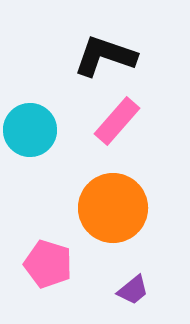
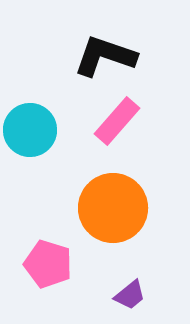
purple trapezoid: moved 3 px left, 5 px down
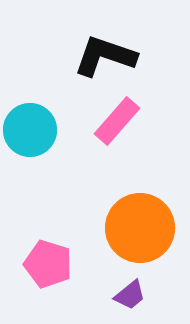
orange circle: moved 27 px right, 20 px down
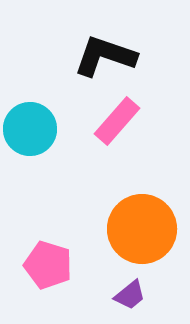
cyan circle: moved 1 px up
orange circle: moved 2 px right, 1 px down
pink pentagon: moved 1 px down
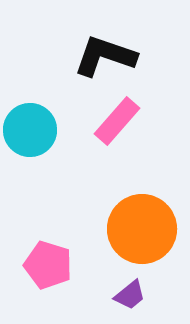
cyan circle: moved 1 px down
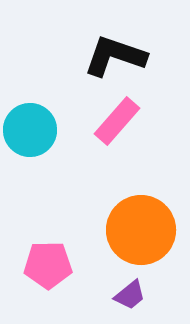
black L-shape: moved 10 px right
orange circle: moved 1 px left, 1 px down
pink pentagon: rotated 18 degrees counterclockwise
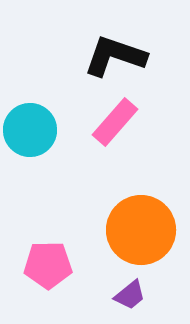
pink rectangle: moved 2 px left, 1 px down
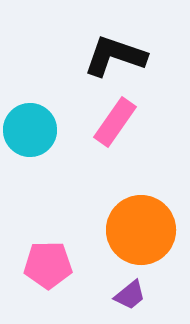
pink rectangle: rotated 6 degrees counterclockwise
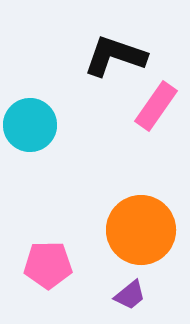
pink rectangle: moved 41 px right, 16 px up
cyan circle: moved 5 px up
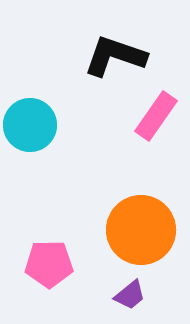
pink rectangle: moved 10 px down
pink pentagon: moved 1 px right, 1 px up
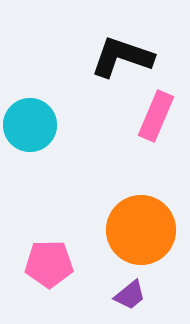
black L-shape: moved 7 px right, 1 px down
pink rectangle: rotated 12 degrees counterclockwise
